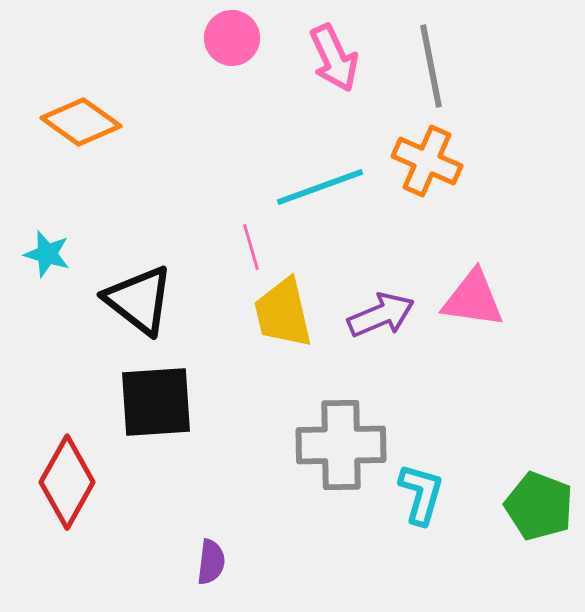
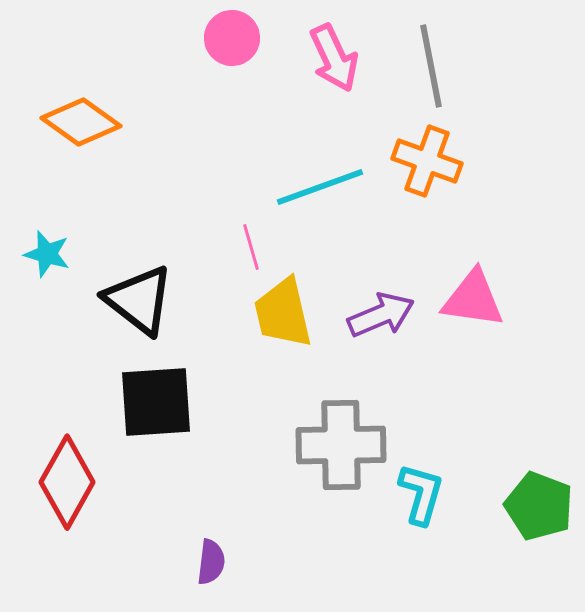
orange cross: rotated 4 degrees counterclockwise
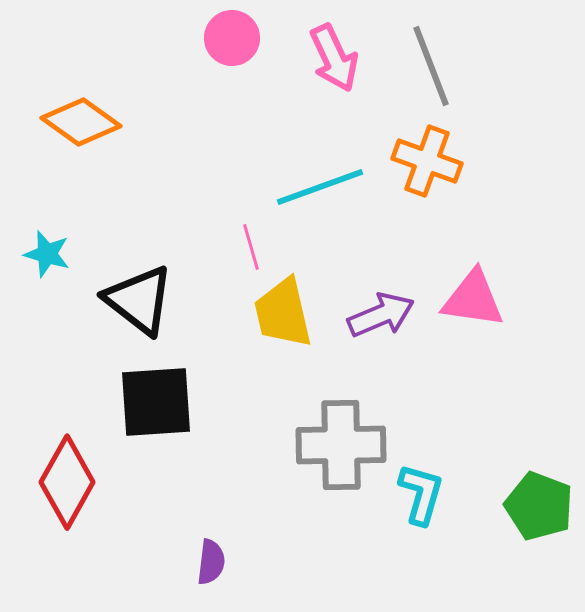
gray line: rotated 10 degrees counterclockwise
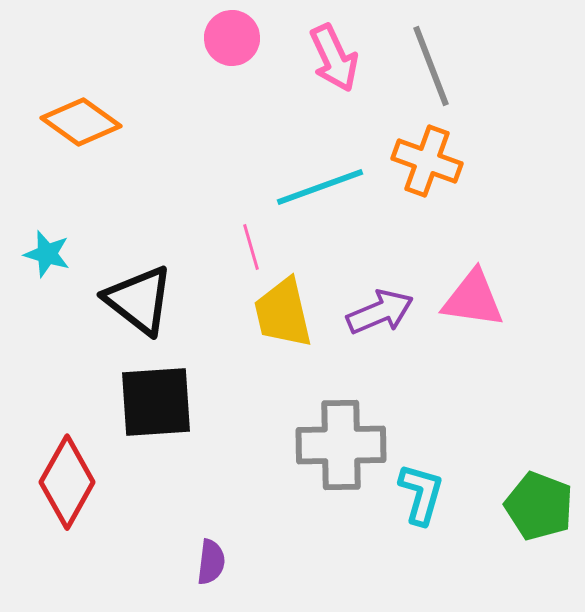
purple arrow: moved 1 px left, 3 px up
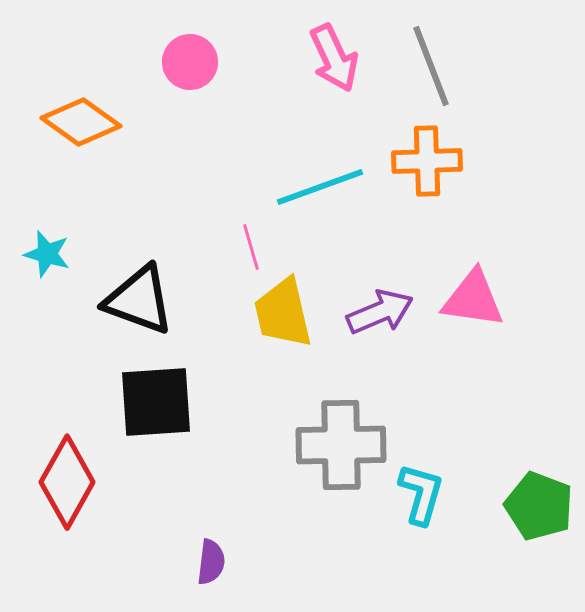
pink circle: moved 42 px left, 24 px down
orange cross: rotated 22 degrees counterclockwise
black triangle: rotated 18 degrees counterclockwise
